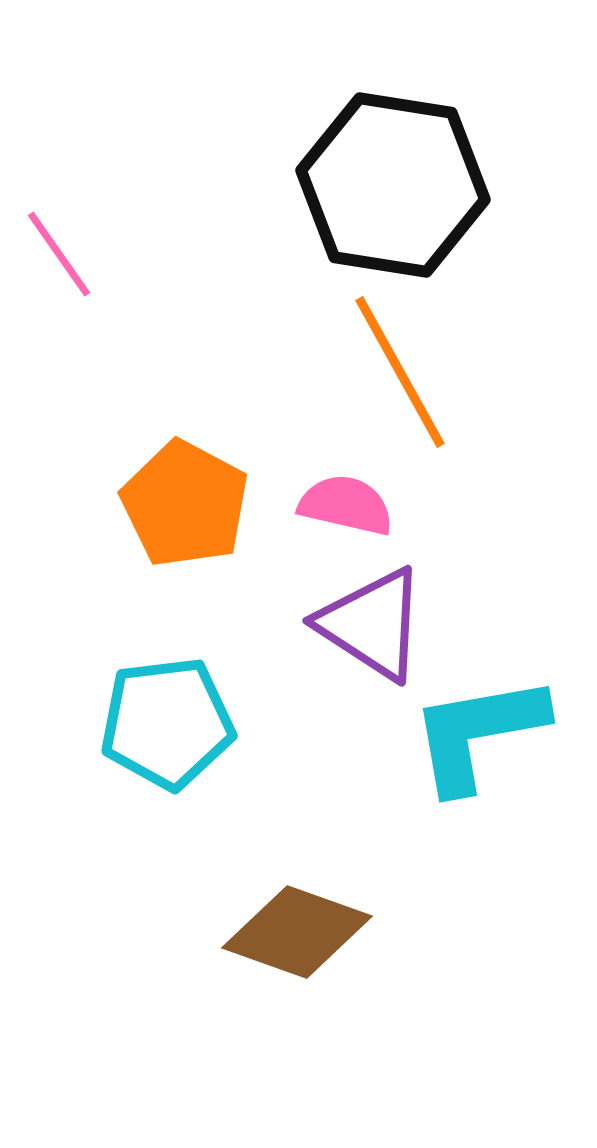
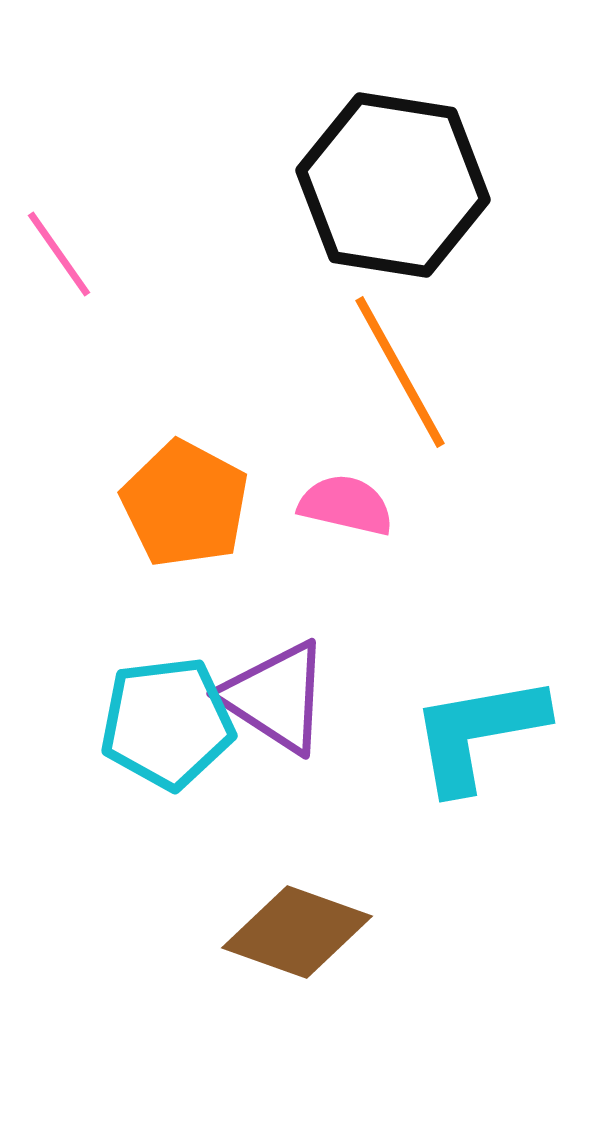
purple triangle: moved 96 px left, 73 px down
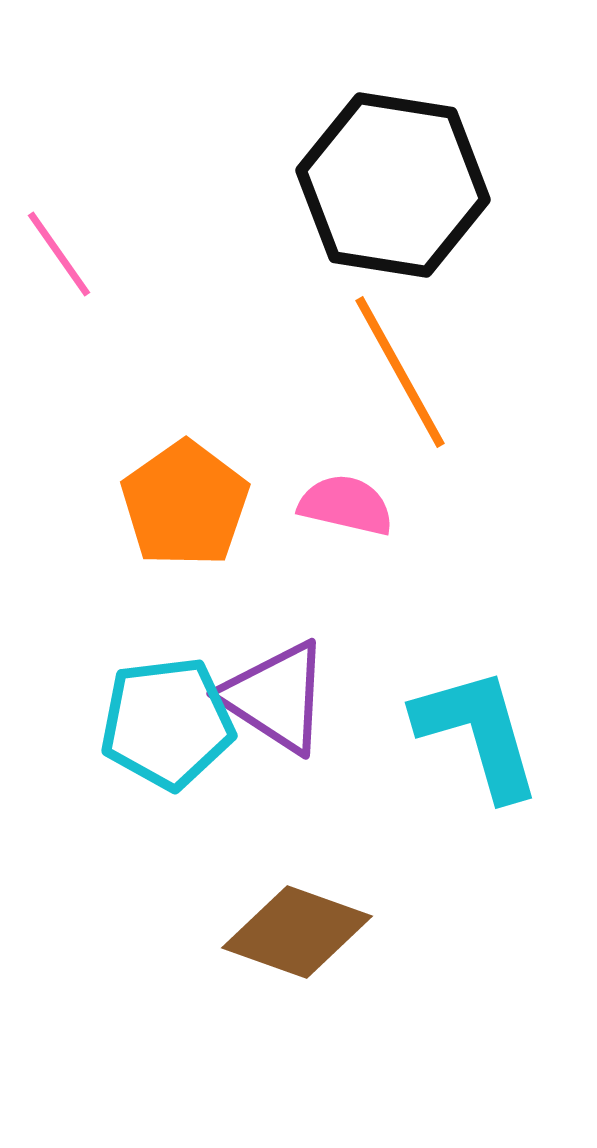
orange pentagon: rotated 9 degrees clockwise
cyan L-shape: rotated 84 degrees clockwise
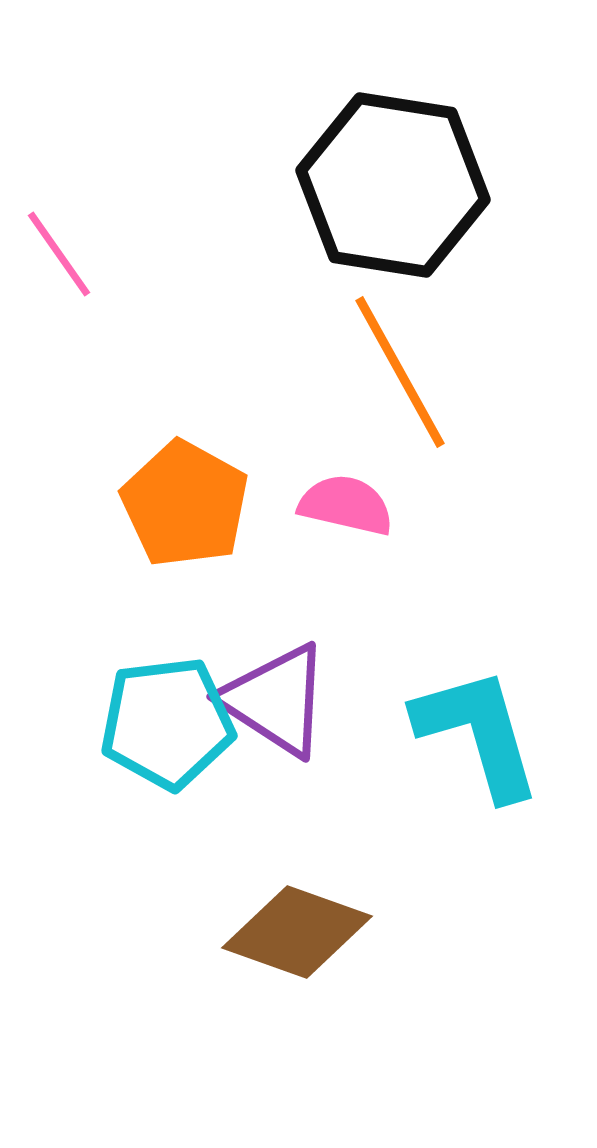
orange pentagon: rotated 8 degrees counterclockwise
purple triangle: moved 3 px down
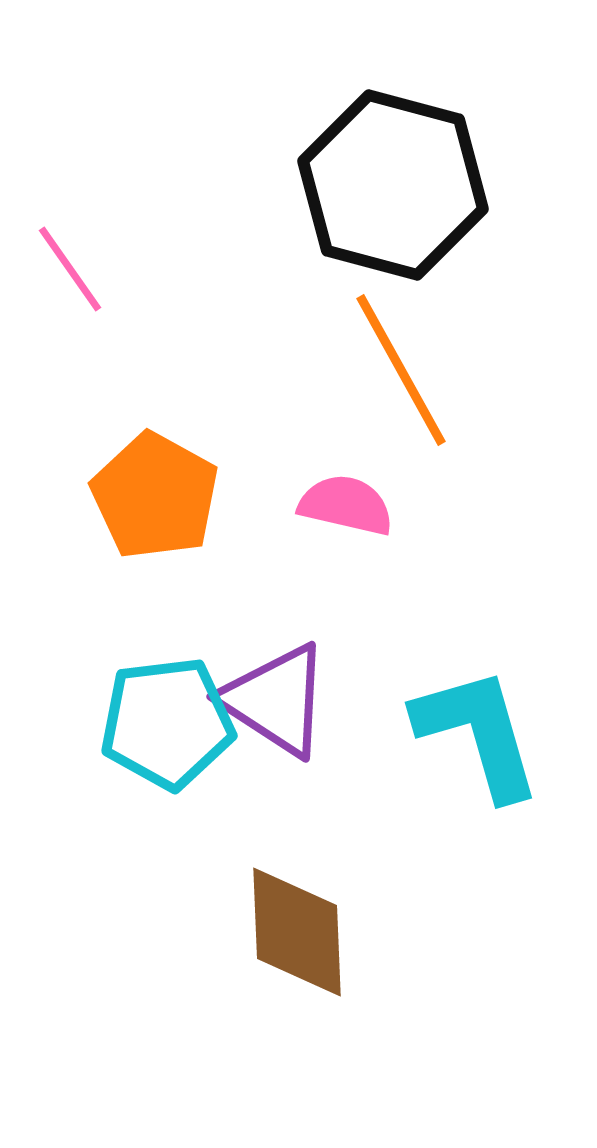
black hexagon: rotated 6 degrees clockwise
pink line: moved 11 px right, 15 px down
orange line: moved 1 px right, 2 px up
orange pentagon: moved 30 px left, 8 px up
brown diamond: rotated 68 degrees clockwise
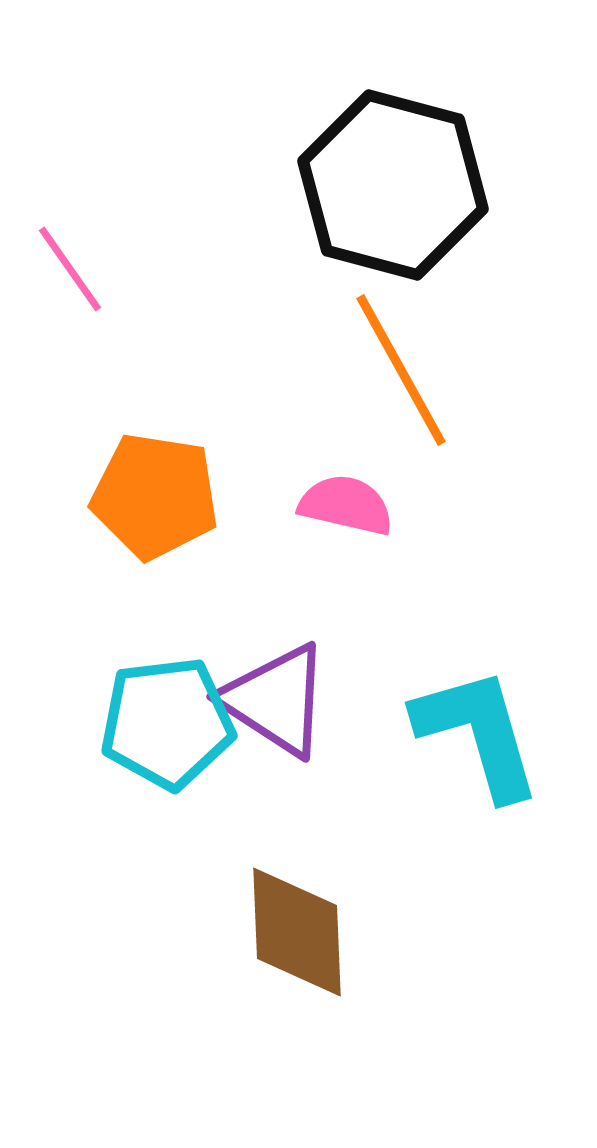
orange pentagon: rotated 20 degrees counterclockwise
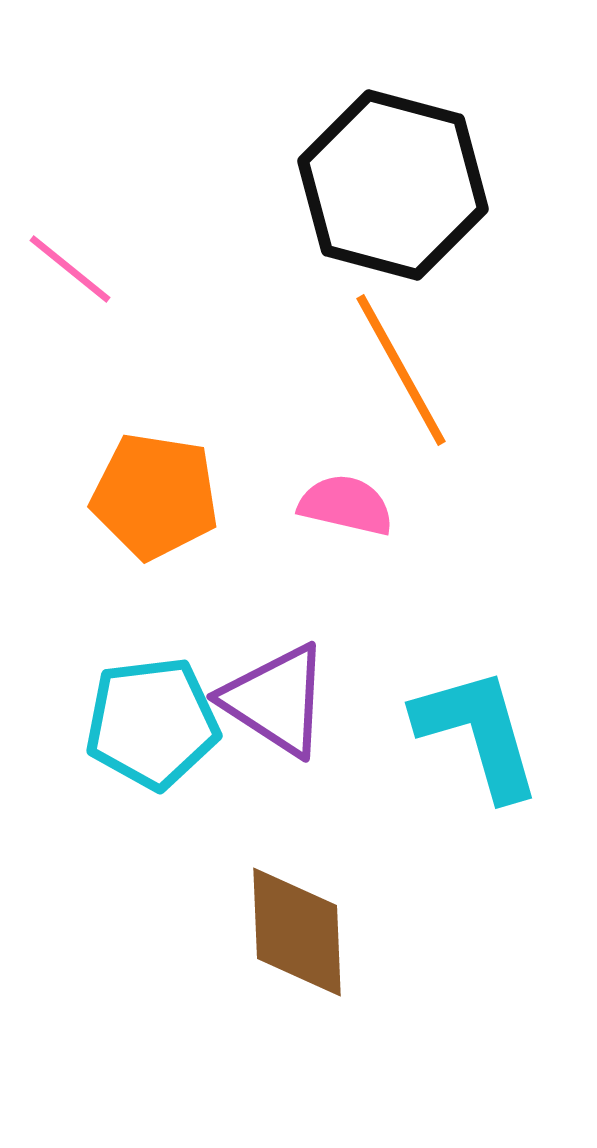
pink line: rotated 16 degrees counterclockwise
cyan pentagon: moved 15 px left
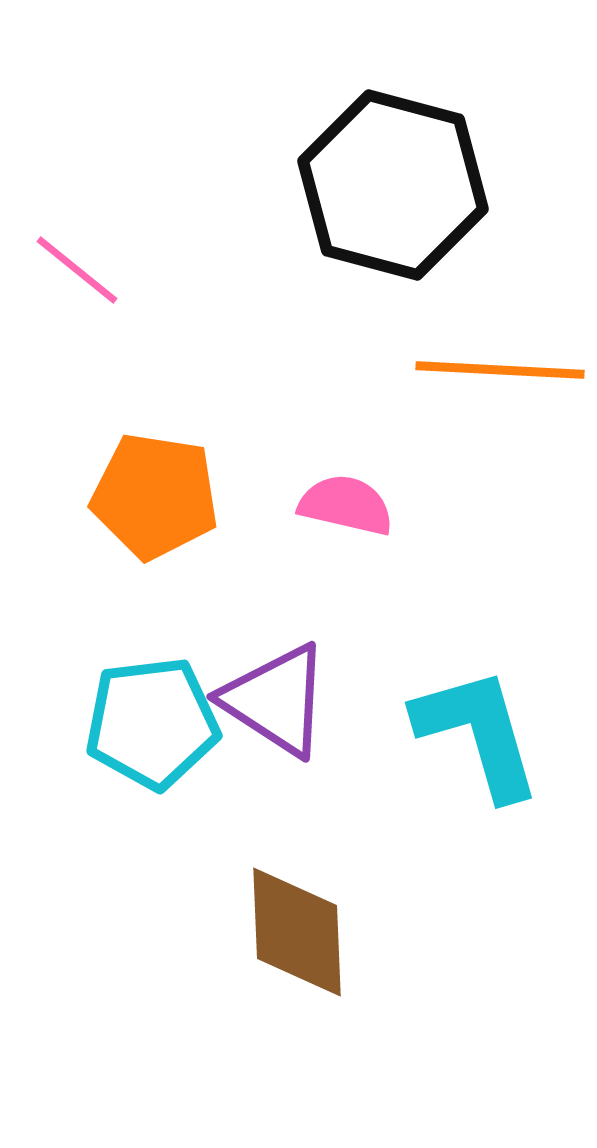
pink line: moved 7 px right, 1 px down
orange line: moved 99 px right; rotated 58 degrees counterclockwise
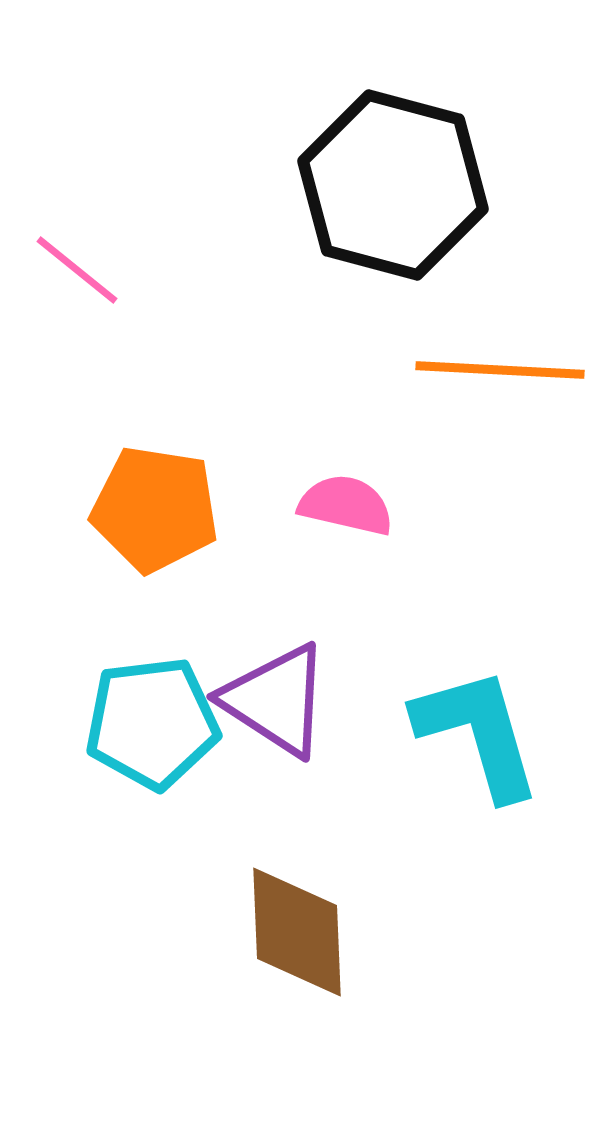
orange pentagon: moved 13 px down
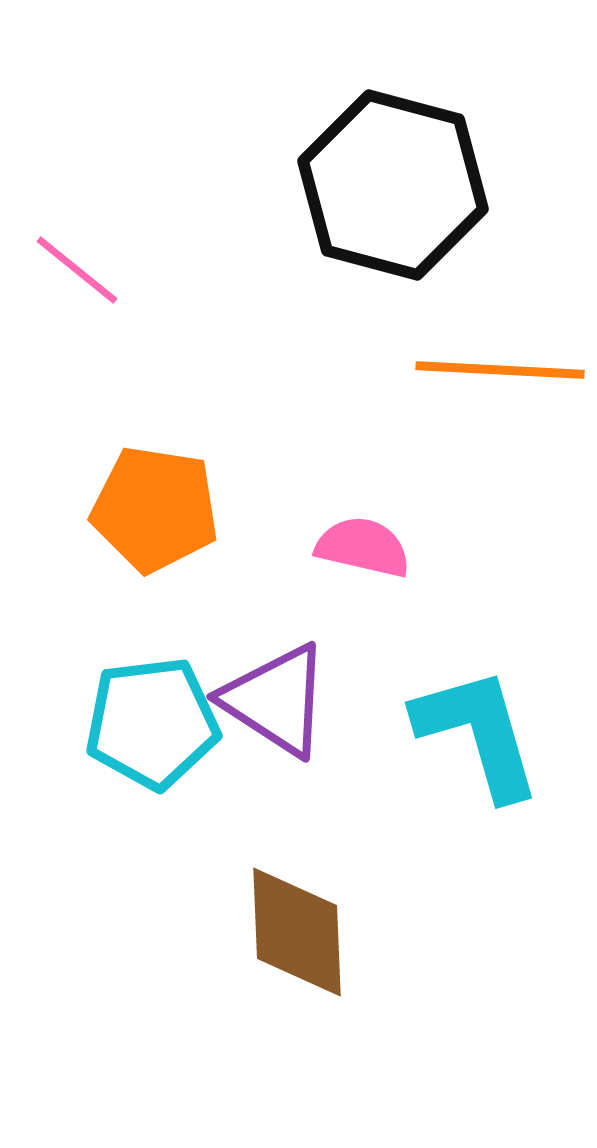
pink semicircle: moved 17 px right, 42 px down
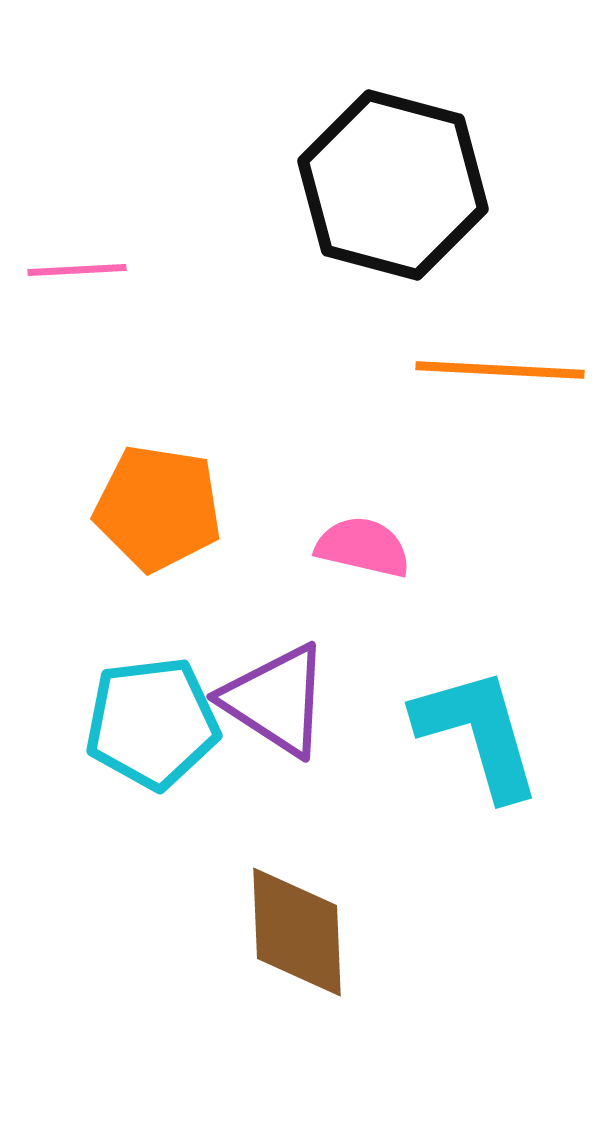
pink line: rotated 42 degrees counterclockwise
orange pentagon: moved 3 px right, 1 px up
